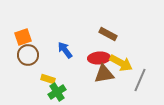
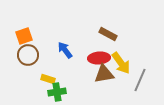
orange square: moved 1 px right, 1 px up
yellow arrow: rotated 25 degrees clockwise
green cross: rotated 24 degrees clockwise
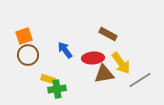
red ellipse: moved 6 px left
gray line: rotated 35 degrees clockwise
green cross: moved 3 px up
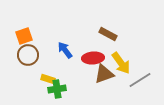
brown triangle: rotated 10 degrees counterclockwise
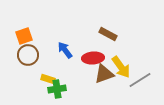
yellow arrow: moved 4 px down
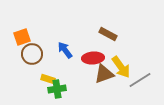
orange square: moved 2 px left, 1 px down
brown circle: moved 4 px right, 1 px up
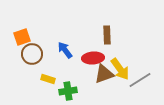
brown rectangle: moved 1 px left, 1 px down; rotated 60 degrees clockwise
yellow arrow: moved 1 px left, 2 px down
green cross: moved 11 px right, 2 px down
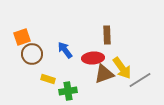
yellow arrow: moved 2 px right, 1 px up
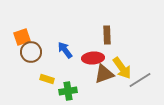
brown circle: moved 1 px left, 2 px up
yellow rectangle: moved 1 px left
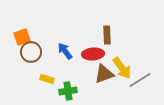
blue arrow: moved 1 px down
red ellipse: moved 4 px up
